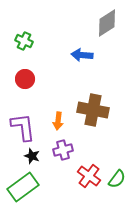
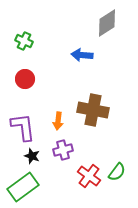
green semicircle: moved 7 px up
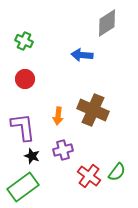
brown cross: rotated 12 degrees clockwise
orange arrow: moved 5 px up
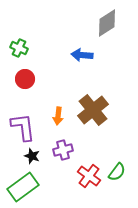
green cross: moved 5 px left, 7 px down
brown cross: rotated 28 degrees clockwise
